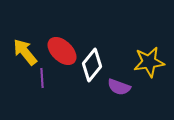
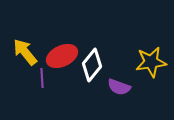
red ellipse: moved 5 px down; rotated 68 degrees counterclockwise
yellow star: moved 2 px right
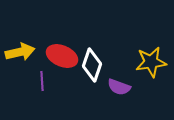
yellow arrow: moved 5 px left; rotated 116 degrees clockwise
red ellipse: rotated 48 degrees clockwise
white diamond: rotated 20 degrees counterclockwise
purple line: moved 3 px down
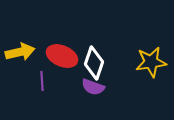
white diamond: moved 2 px right, 2 px up
purple semicircle: moved 26 px left
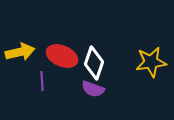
purple semicircle: moved 2 px down
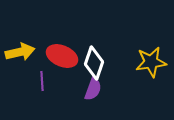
purple semicircle: rotated 90 degrees counterclockwise
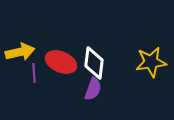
red ellipse: moved 1 px left, 6 px down
white diamond: rotated 12 degrees counterclockwise
purple line: moved 8 px left, 8 px up
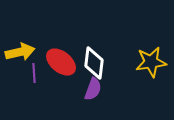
red ellipse: rotated 16 degrees clockwise
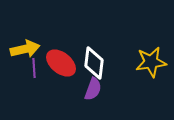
yellow arrow: moved 5 px right, 3 px up
red ellipse: moved 1 px down
purple line: moved 5 px up
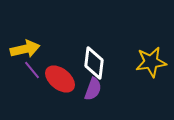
red ellipse: moved 1 px left, 16 px down
purple line: moved 2 px left, 2 px down; rotated 36 degrees counterclockwise
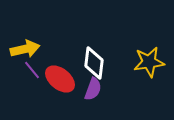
yellow star: moved 2 px left
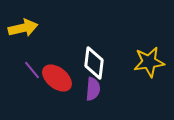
yellow arrow: moved 2 px left, 21 px up
red ellipse: moved 3 px left, 1 px up
purple semicircle: rotated 15 degrees counterclockwise
